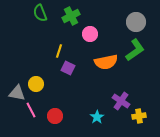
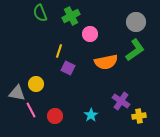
cyan star: moved 6 px left, 2 px up
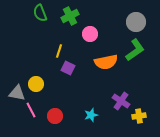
green cross: moved 1 px left
cyan star: rotated 16 degrees clockwise
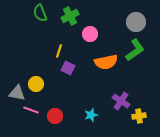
pink line: rotated 42 degrees counterclockwise
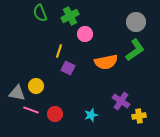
pink circle: moved 5 px left
yellow circle: moved 2 px down
red circle: moved 2 px up
